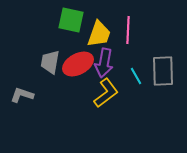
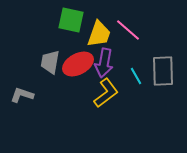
pink line: rotated 52 degrees counterclockwise
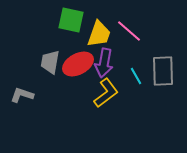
pink line: moved 1 px right, 1 px down
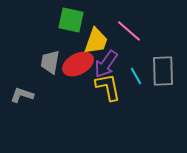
yellow trapezoid: moved 3 px left, 7 px down
purple arrow: moved 2 px right, 1 px down; rotated 24 degrees clockwise
yellow L-shape: moved 2 px right, 6 px up; rotated 64 degrees counterclockwise
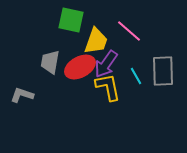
red ellipse: moved 2 px right, 3 px down
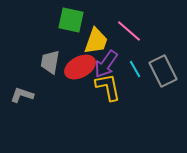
gray rectangle: rotated 24 degrees counterclockwise
cyan line: moved 1 px left, 7 px up
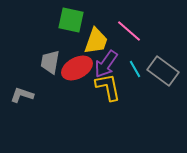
red ellipse: moved 3 px left, 1 px down
gray rectangle: rotated 28 degrees counterclockwise
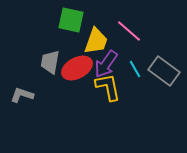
gray rectangle: moved 1 px right
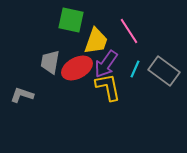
pink line: rotated 16 degrees clockwise
cyan line: rotated 54 degrees clockwise
